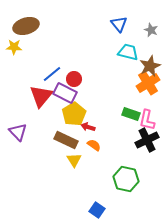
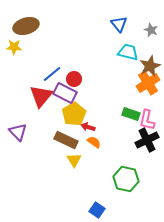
orange semicircle: moved 3 px up
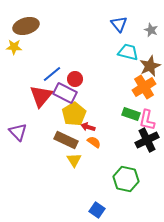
red circle: moved 1 px right
orange cross: moved 4 px left, 4 px down
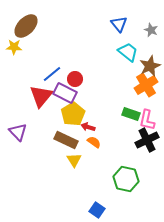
brown ellipse: rotated 30 degrees counterclockwise
cyan trapezoid: rotated 25 degrees clockwise
orange cross: moved 2 px right, 2 px up
yellow pentagon: moved 1 px left
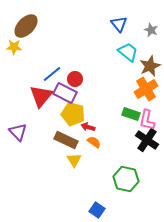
orange cross: moved 4 px down
yellow pentagon: rotated 25 degrees counterclockwise
black cross: rotated 30 degrees counterclockwise
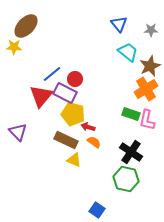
gray star: rotated 24 degrees counterclockwise
black cross: moved 16 px left, 12 px down
yellow triangle: rotated 35 degrees counterclockwise
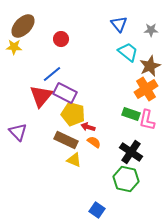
brown ellipse: moved 3 px left
red circle: moved 14 px left, 40 px up
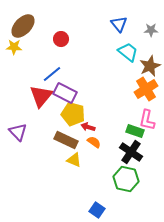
green rectangle: moved 4 px right, 17 px down
